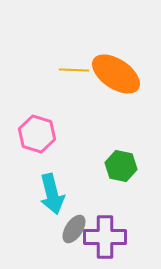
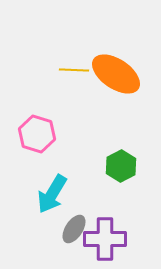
green hexagon: rotated 20 degrees clockwise
cyan arrow: rotated 45 degrees clockwise
purple cross: moved 2 px down
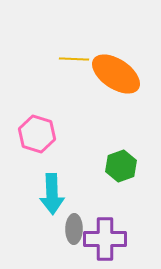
yellow line: moved 11 px up
green hexagon: rotated 8 degrees clockwise
cyan arrow: rotated 33 degrees counterclockwise
gray ellipse: rotated 32 degrees counterclockwise
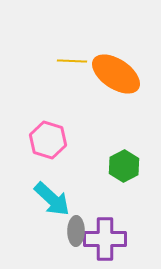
yellow line: moved 2 px left, 2 px down
pink hexagon: moved 11 px right, 6 px down
green hexagon: moved 3 px right; rotated 8 degrees counterclockwise
cyan arrow: moved 5 px down; rotated 45 degrees counterclockwise
gray ellipse: moved 2 px right, 2 px down
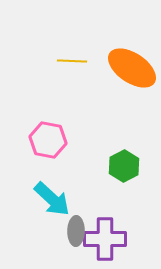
orange ellipse: moved 16 px right, 6 px up
pink hexagon: rotated 6 degrees counterclockwise
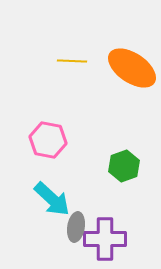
green hexagon: rotated 8 degrees clockwise
gray ellipse: moved 4 px up; rotated 8 degrees clockwise
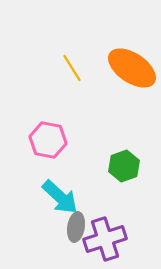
yellow line: moved 7 px down; rotated 56 degrees clockwise
cyan arrow: moved 8 px right, 2 px up
purple cross: rotated 18 degrees counterclockwise
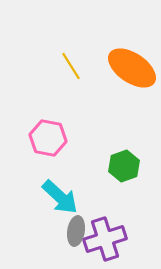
yellow line: moved 1 px left, 2 px up
pink hexagon: moved 2 px up
gray ellipse: moved 4 px down
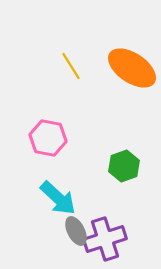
cyan arrow: moved 2 px left, 1 px down
gray ellipse: rotated 36 degrees counterclockwise
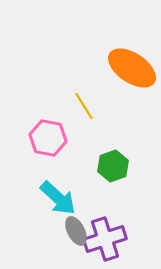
yellow line: moved 13 px right, 40 px down
green hexagon: moved 11 px left
